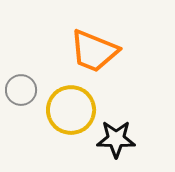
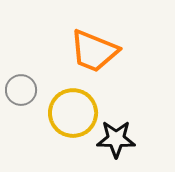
yellow circle: moved 2 px right, 3 px down
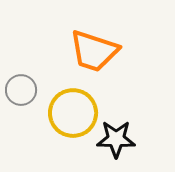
orange trapezoid: rotated 4 degrees counterclockwise
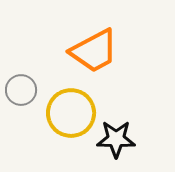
orange trapezoid: rotated 46 degrees counterclockwise
yellow circle: moved 2 px left
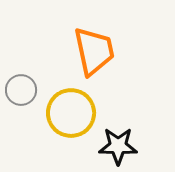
orange trapezoid: rotated 74 degrees counterclockwise
black star: moved 2 px right, 7 px down
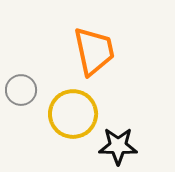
yellow circle: moved 2 px right, 1 px down
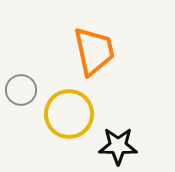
yellow circle: moved 4 px left
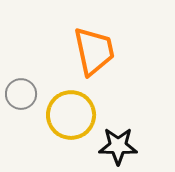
gray circle: moved 4 px down
yellow circle: moved 2 px right, 1 px down
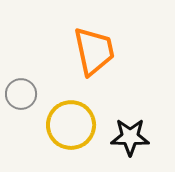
yellow circle: moved 10 px down
black star: moved 12 px right, 9 px up
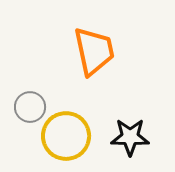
gray circle: moved 9 px right, 13 px down
yellow circle: moved 5 px left, 11 px down
